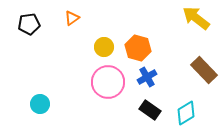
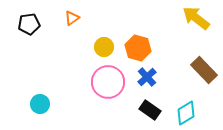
blue cross: rotated 12 degrees counterclockwise
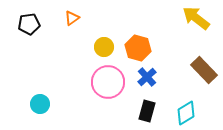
black rectangle: moved 3 px left, 1 px down; rotated 70 degrees clockwise
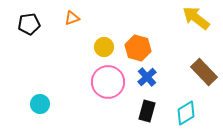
orange triangle: rotated 14 degrees clockwise
brown rectangle: moved 2 px down
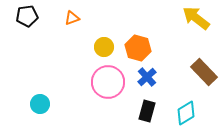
black pentagon: moved 2 px left, 8 px up
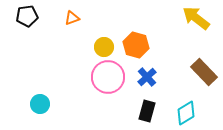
orange hexagon: moved 2 px left, 3 px up
pink circle: moved 5 px up
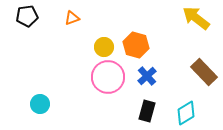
blue cross: moved 1 px up
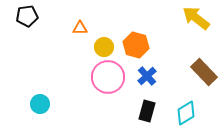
orange triangle: moved 8 px right, 10 px down; rotated 21 degrees clockwise
